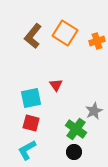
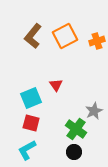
orange square: moved 3 px down; rotated 30 degrees clockwise
cyan square: rotated 10 degrees counterclockwise
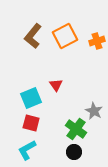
gray star: rotated 18 degrees counterclockwise
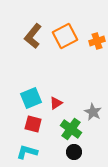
red triangle: moved 18 px down; rotated 32 degrees clockwise
gray star: moved 1 px left, 1 px down
red square: moved 2 px right, 1 px down
green cross: moved 5 px left
cyan L-shape: moved 2 px down; rotated 45 degrees clockwise
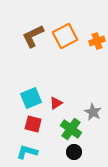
brown L-shape: rotated 25 degrees clockwise
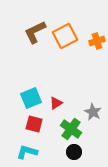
brown L-shape: moved 2 px right, 4 px up
red square: moved 1 px right
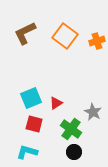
brown L-shape: moved 10 px left, 1 px down
orange square: rotated 25 degrees counterclockwise
